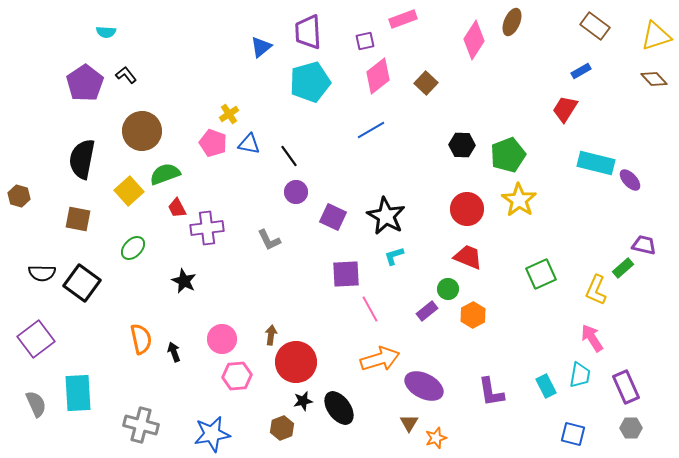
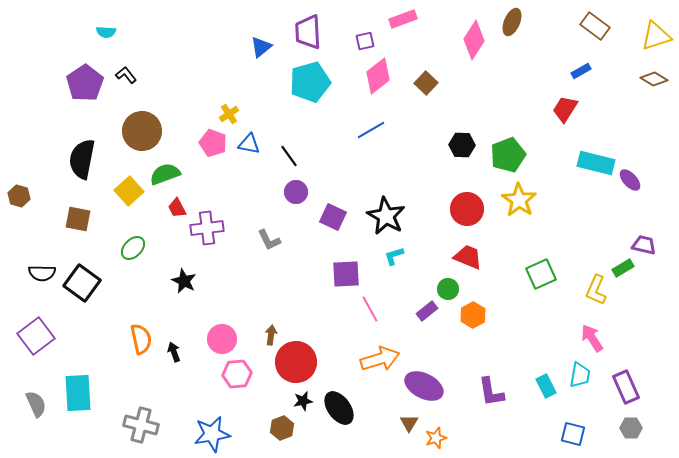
brown diamond at (654, 79): rotated 16 degrees counterclockwise
green rectangle at (623, 268): rotated 10 degrees clockwise
purple square at (36, 339): moved 3 px up
pink hexagon at (237, 376): moved 2 px up
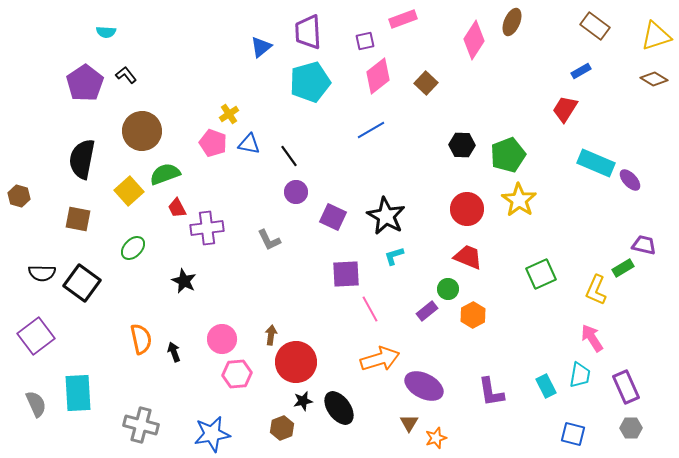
cyan rectangle at (596, 163): rotated 9 degrees clockwise
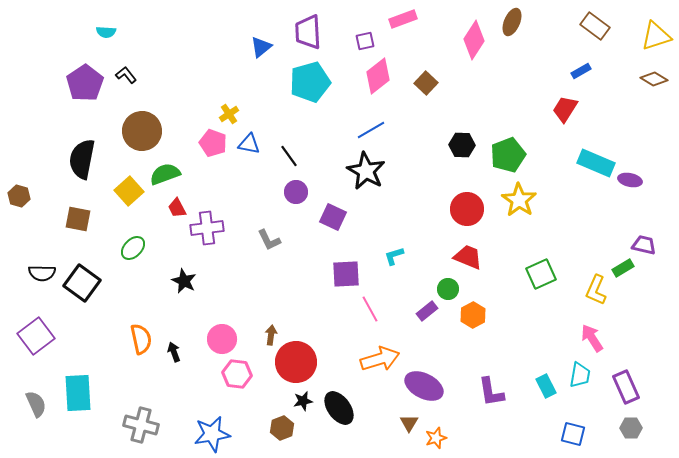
purple ellipse at (630, 180): rotated 35 degrees counterclockwise
black star at (386, 216): moved 20 px left, 45 px up
pink hexagon at (237, 374): rotated 12 degrees clockwise
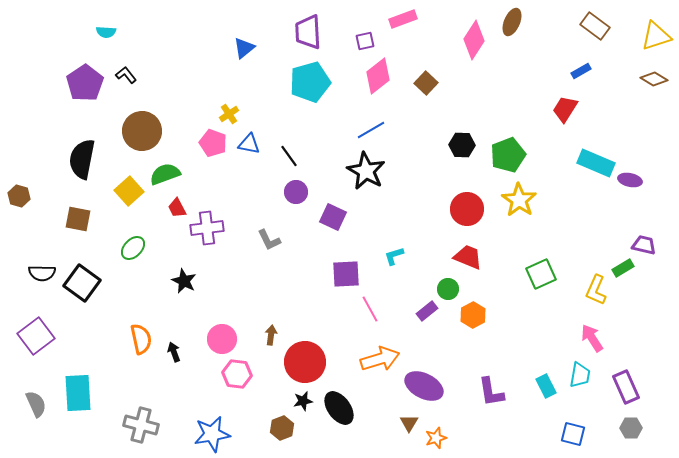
blue triangle at (261, 47): moved 17 px left, 1 px down
red circle at (296, 362): moved 9 px right
